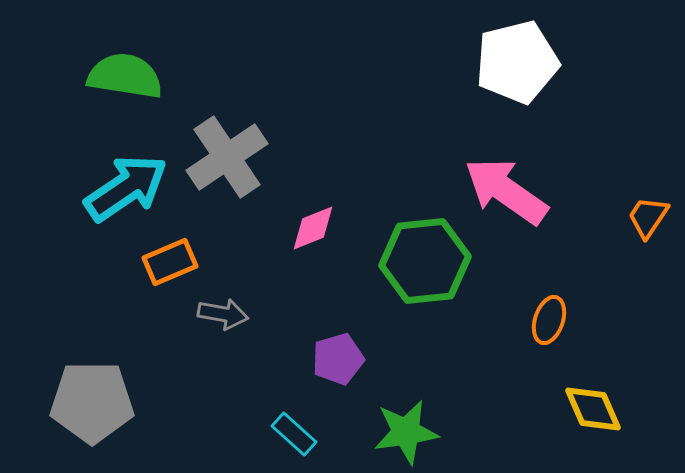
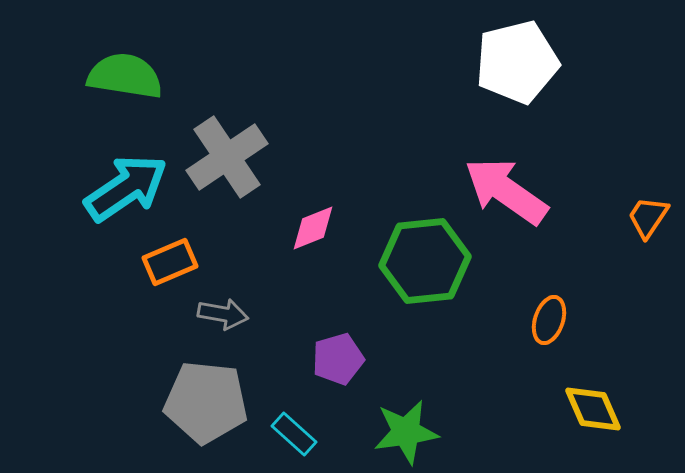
gray pentagon: moved 114 px right; rotated 6 degrees clockwise
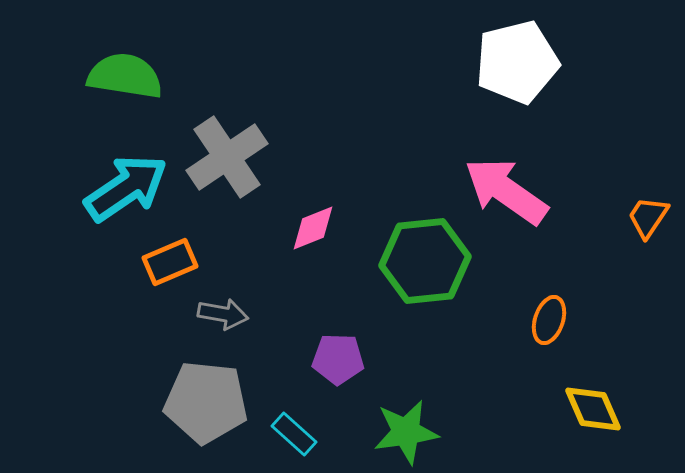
purple pentagon: rotated 18 degrees clockwise
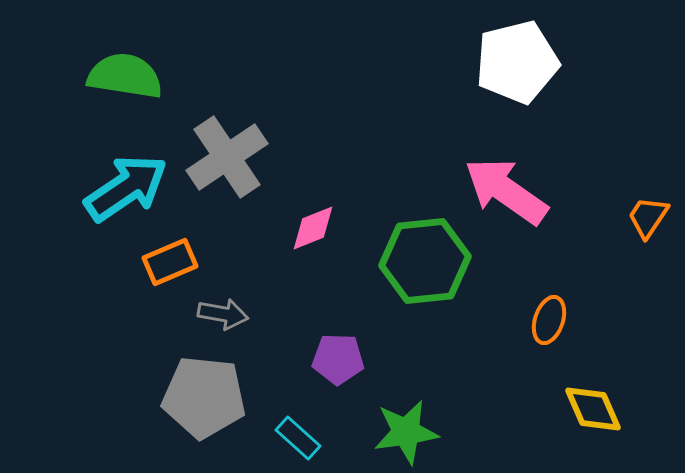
gray pentagon: moved 2 px left, 5 px up
cyan rectangle: moved 4 px right, 4 px down
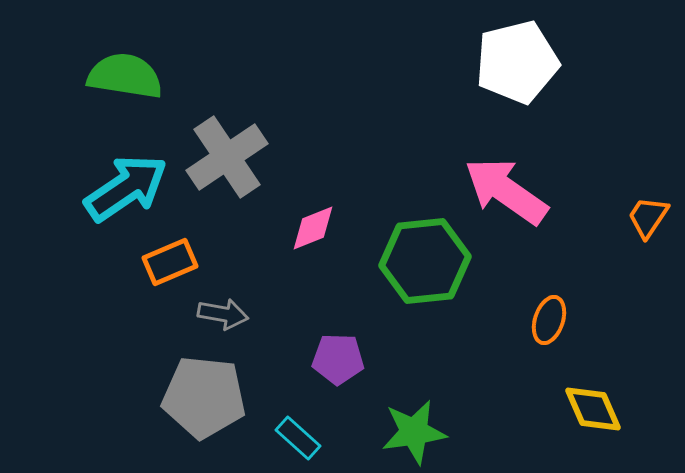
green star: moved 8 px right
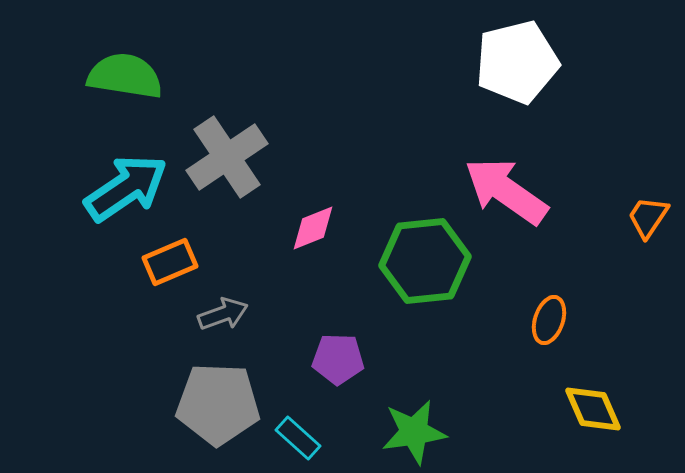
gray arrow: rotated 30 degrees counterclockwise
gray pentagon: moved 14 px right, 7 px down; rotated 4 degrees counterclockwise
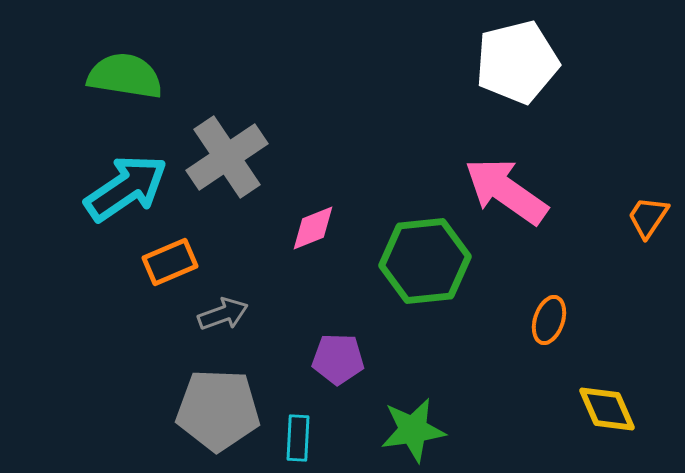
gray pentagon: moved 6 px down
yellow diamond: moved 14 px right
green star: moved 1 px left, 2 px up
cyan rectangle: rotated 51 degrees clockwise
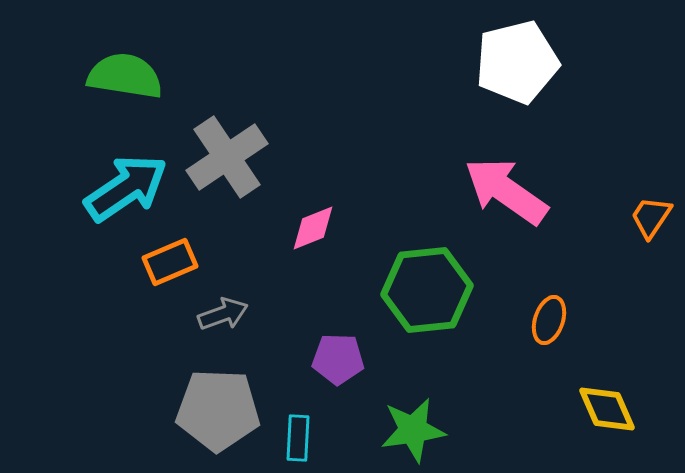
orange trapezoid: moved 3 px right
green hexagon: moved 2 px right, 29 px down
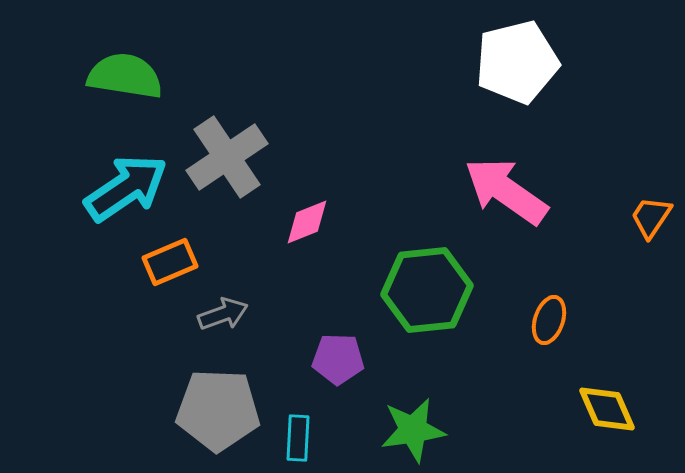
pink diamond: moved 6 px left, 6 px up
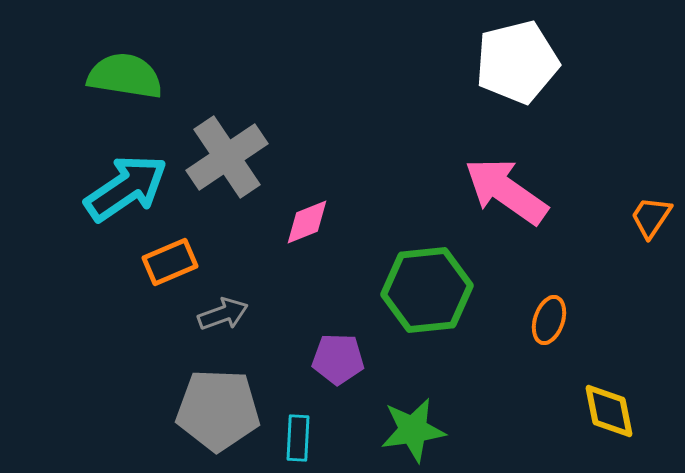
yellow diamond: moved 2 px right, 2 px down; rotated 12 degrees clockwise
